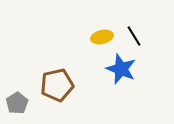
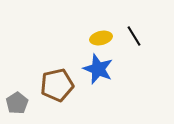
yellow ellipse: moved 1 px left, 1 px down
blue star: moved 23 px left
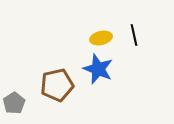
black line: moved 1 px up; rotated 20 degrees clockwise
gray pentagon: moved 3 px left
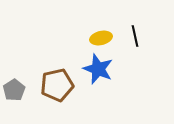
black line: moved 1 px right, 1 px down
gray pentagon: moved 13 px up
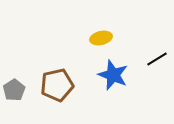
black line: moved 22 px right, 23 px down; rotated 70 degrees clockwise
blue star: moved 15 px right, 6 px down
